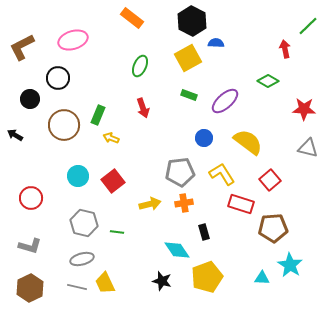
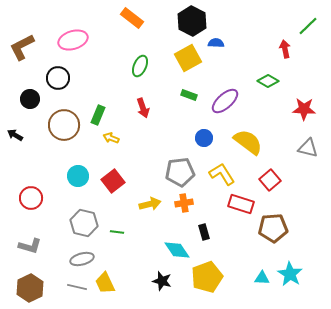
cyan star at (290, 265): moved 9 px down
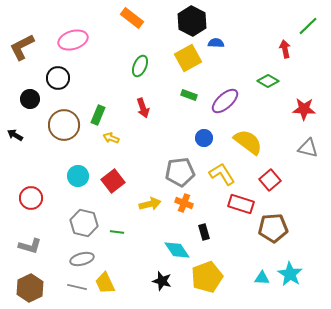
orange cross at (184, 203): rotated 30 degrees clockwise
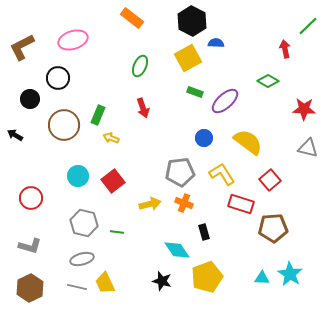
green rectangle at (189, 95): moved 6 px right, 3 px up
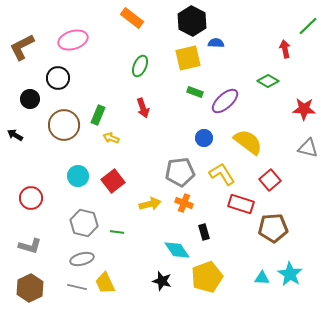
yellow square at (188, 58): rotated 16 degrees clockwise
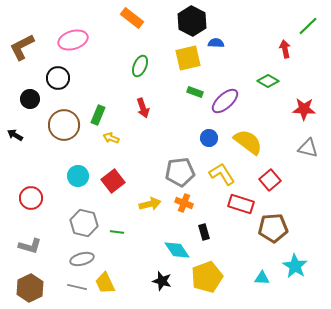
blue circle at (204, 138): moved 5 px right
cyan star at (290, 274): moved 5 px right, 8 px up
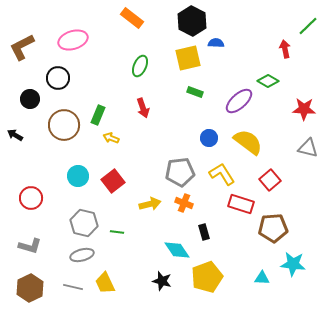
purple ellipse at (225, 101): moved 14 px right
gray ellipse at (82, 259): moved 4 px up
cyan star at (295, 266): moved 2 px left, 2 px up; rotated 25 degrees counterclockwise
gray line at (77, 287): moved 4 px left
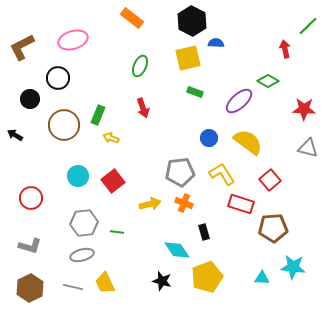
gray hexagon at (84, 223): rotated 20 degrees counterclockwise
cyan star at (293, 264): moved 3 px down
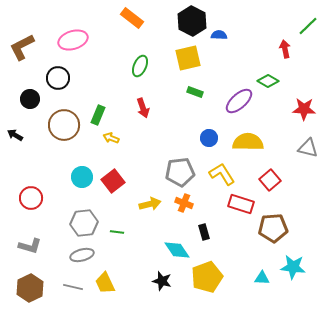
blue semicircle at (216, 43): moved 3 px right, 8 px up
yellow semicircle at (248, 142): rotated 36 degrees counterclockwise
cyan circle at (78, 176): moved 4 px right, 1 px down
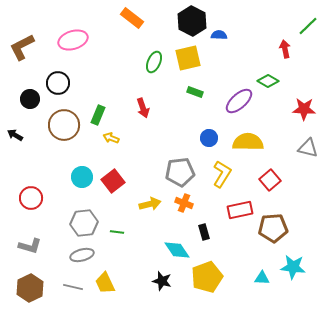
green ellipse at (140, 66): moved 14 px right, 4 px up
black circle at (58, 78): moved 5 px down
yellow L-shape at (222, 174): rotated 64 degrees clockwise
red rectangle at (241, 204): moved 1 px left, 6 px down; rotated 30 degrees counterclockwise
